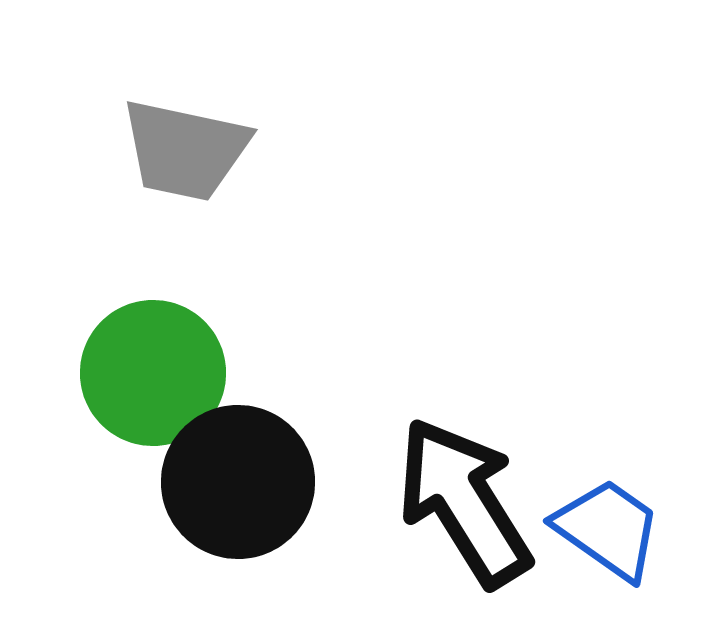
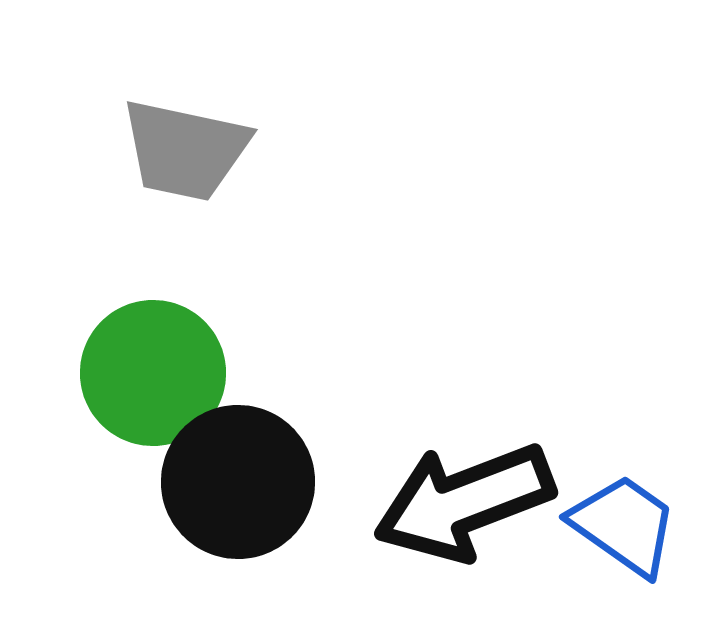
black arrow: rotated 79 degrees counterclockwise
blue trapezoid: moved 16 px right, 4 px up
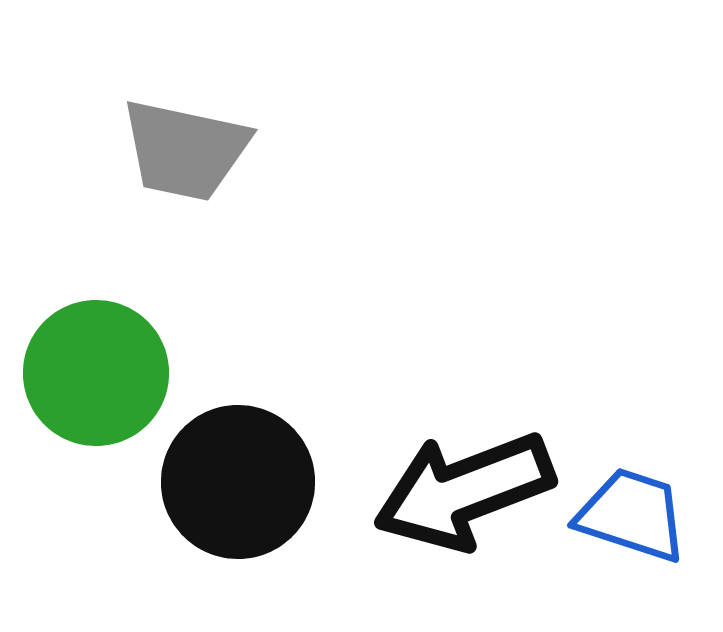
green circle: moved 57 px left
black arrow: moved 11 px up
blue trapezoid: moved 8 px right, 10 px up; rotated 17 degrees counterclockwise
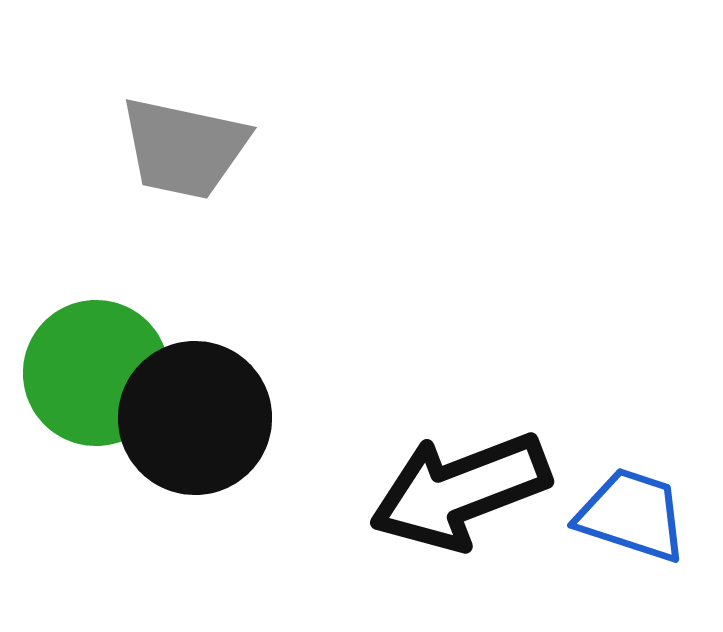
gray trapezoid: moved 1 px left, 2 px up
black circle: moved 43 px left, 64 px up
black arrow: moved 4 px left
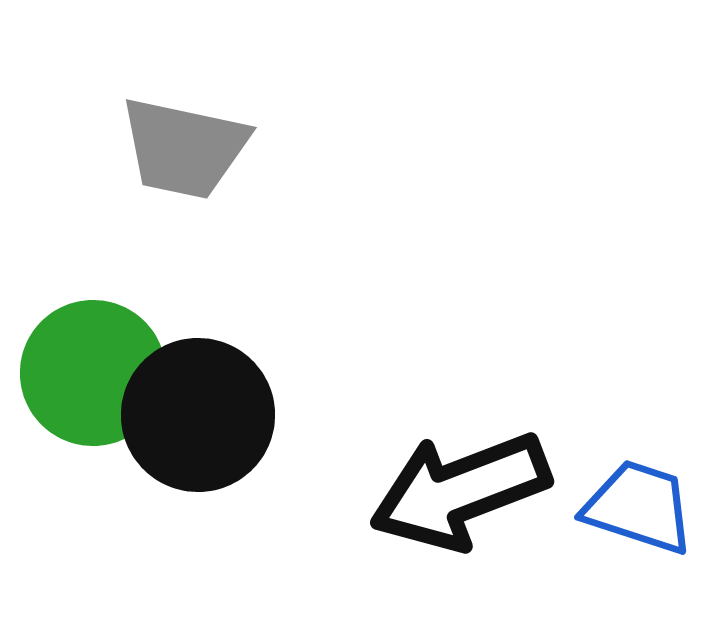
green circle: moved 3 px left
black circle: moved 3 px right, 3 px up
blue trapezoid: moved 7 px right, 8 px up
